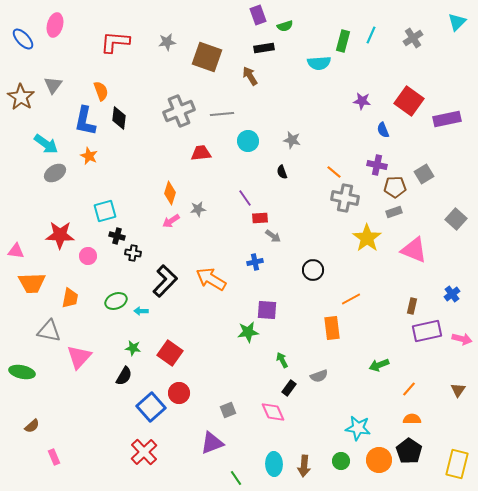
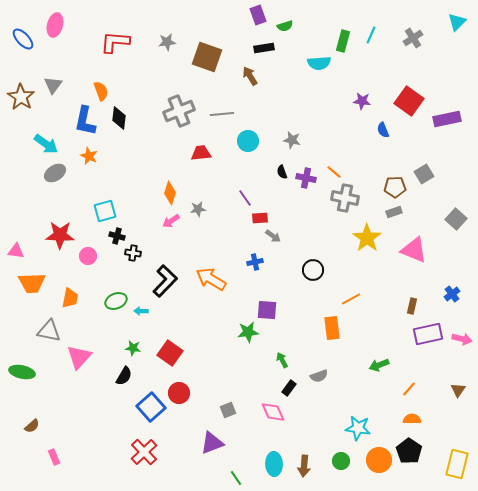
purple cross at (377, 165): moved 71 px left, 13 px down
purple rectangle at (427, 331): moved 1 px right, 3 px down
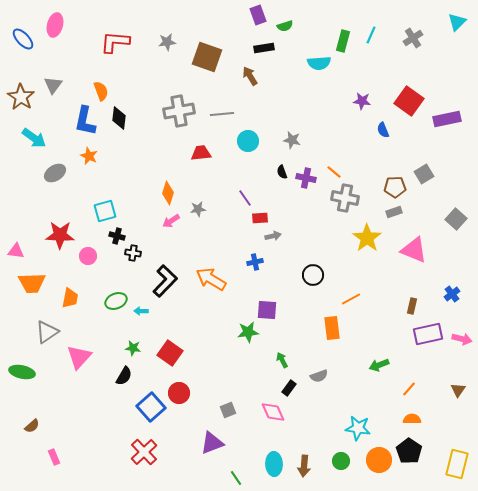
gray cross at (179, 111): rotated 12 degrees clockwise
cyan arrow at (46, 144): moved 12 px left, 6 px up
orange diamond at (170, 193): moved 2 px left
gray arrow at (273, 236): rotated 49 degrees counterclockwise
black circle at (313, 270): moved 5 px down
gray triangle at (49, 331): moved 2 px left, 1 px down; rotated 45 degrees counterclockwise
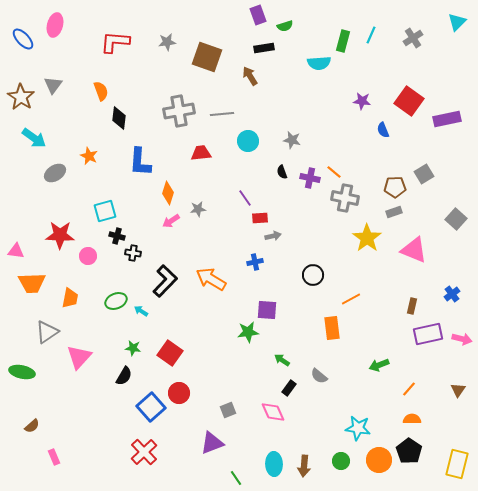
blue L-shape at (85, 121): moved 55 px right, 41 px down; rotated 8 degrees counterclockwise
purple cross at (306, 178): moved 4 px right
cyan arrow at (141, 311): rotated 32 degrees clockwise
green arrow at (282, 360): rotated 28 degrees counterclockwise
gray semicircle at (319, 376): rotated 60 degrees clockwise
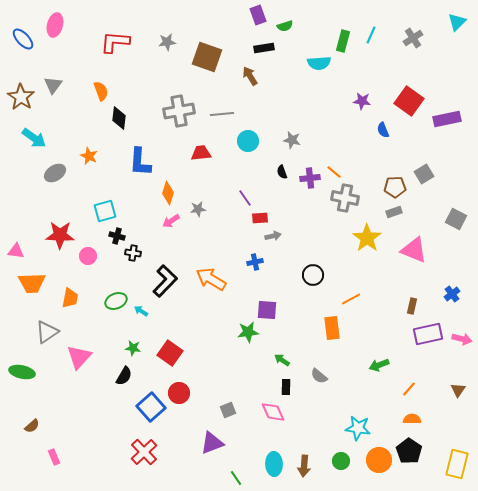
purple cross at (310, 178): rotated 18 degrees counterclockwise
gray square at (456, 219): rotated 15 degrees counterclockwise
black rectangle at (289, 388): moved 3 px left, 1 px up; rotated 35 degrees counterclockwise
